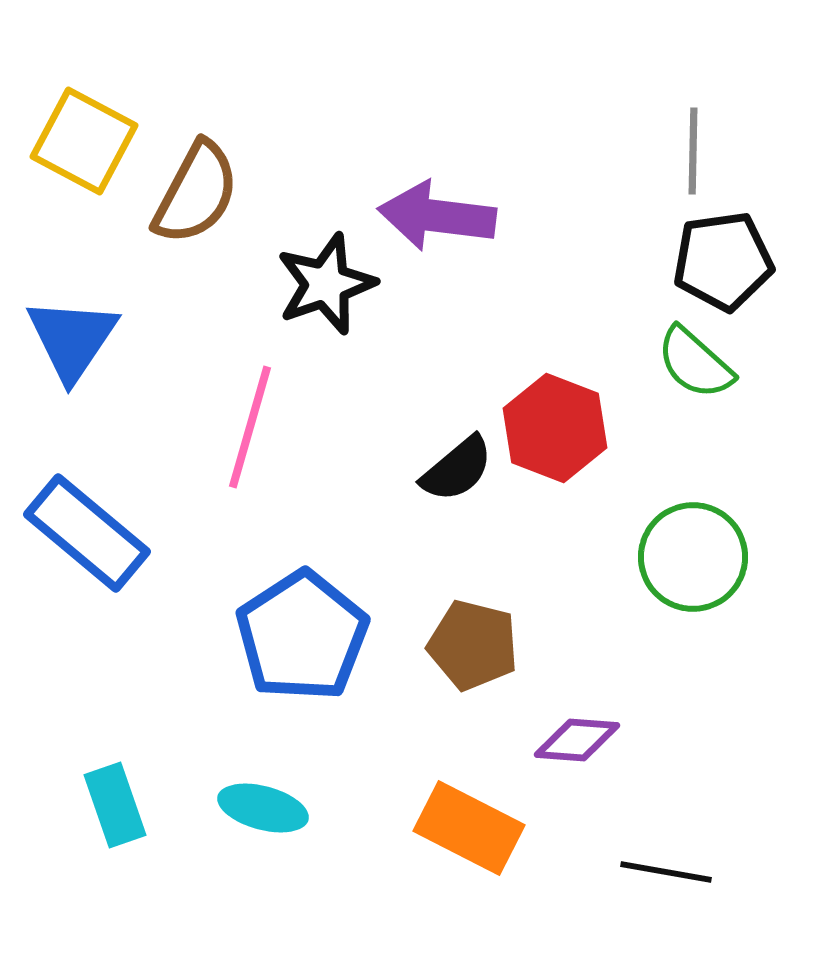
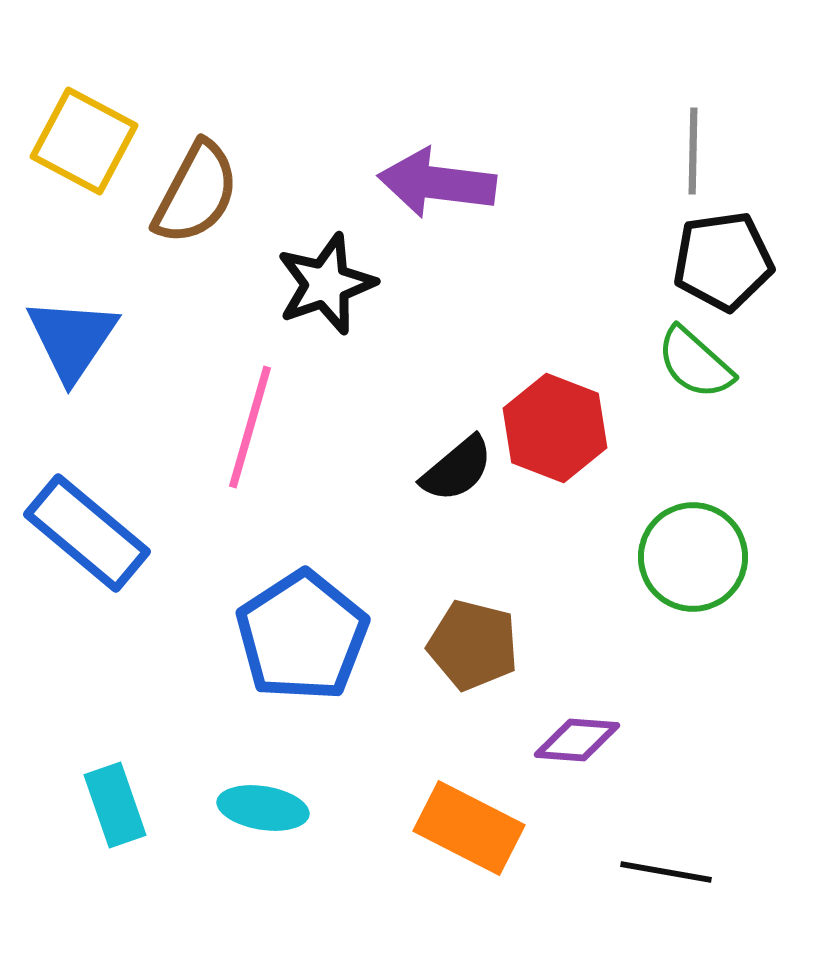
purple arrow: moved 33 px up
cyan ellipse: rotated 6 degrees counterclockwise
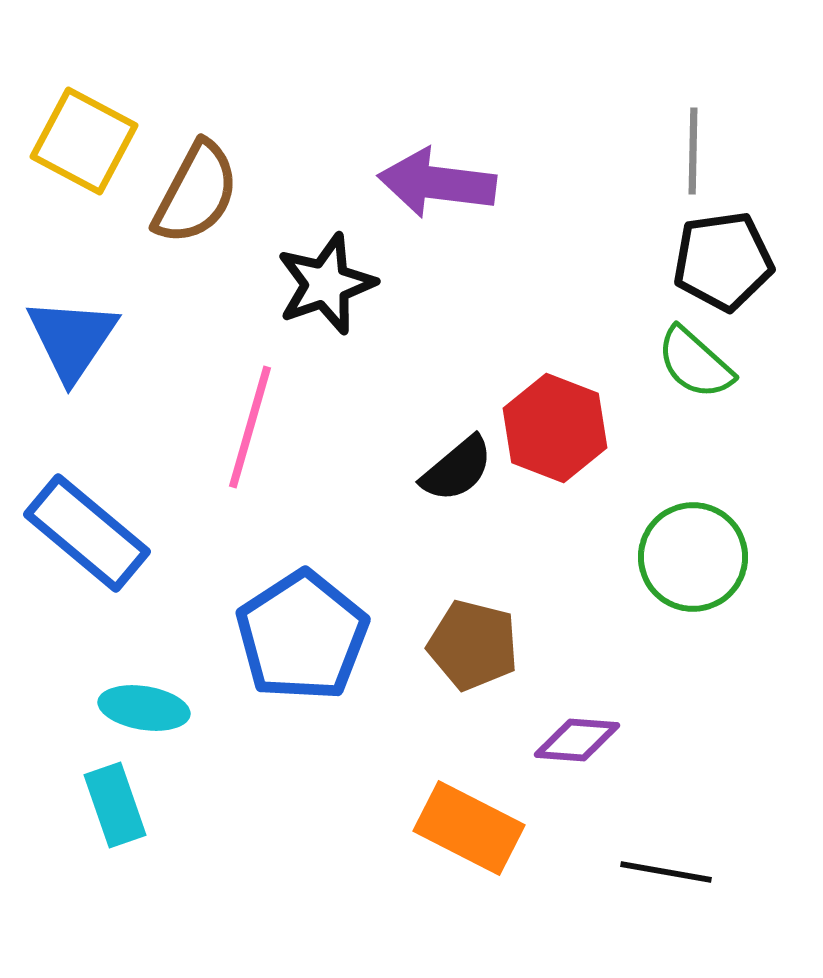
cyan ellipse: moved 119 px left, 100 px up
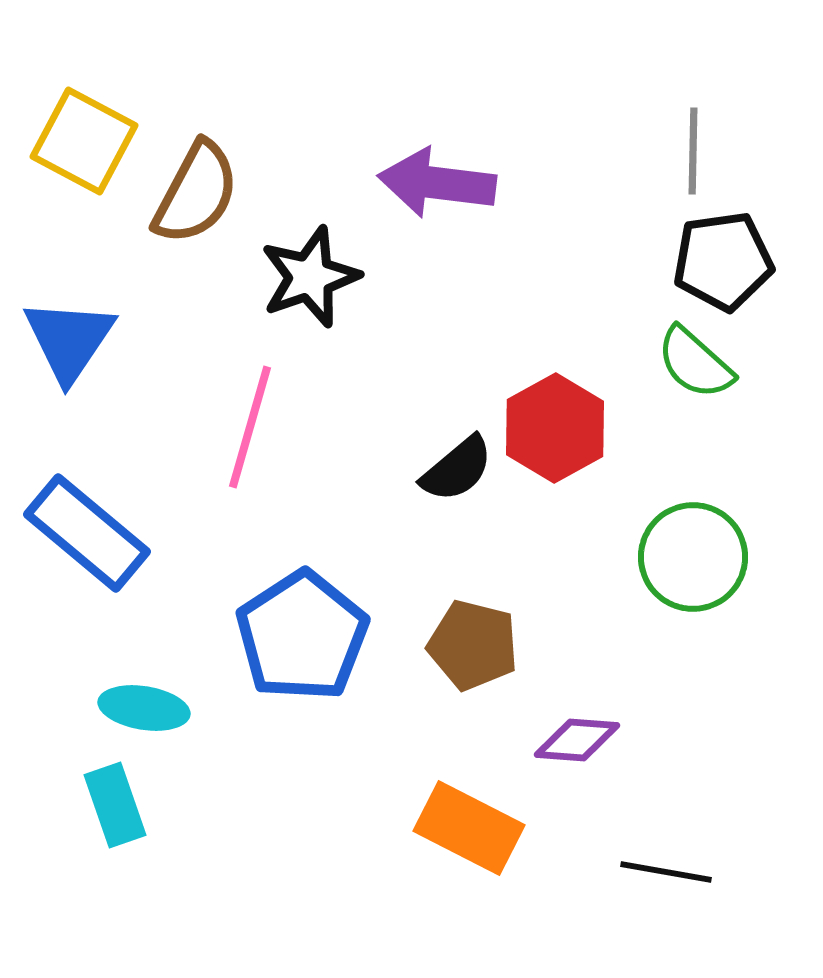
black star: moved 16 px left, 7 px up
blue triangle: moved 3 px left, 1 px down
red hexagon: rotated 10 degrees clockwise
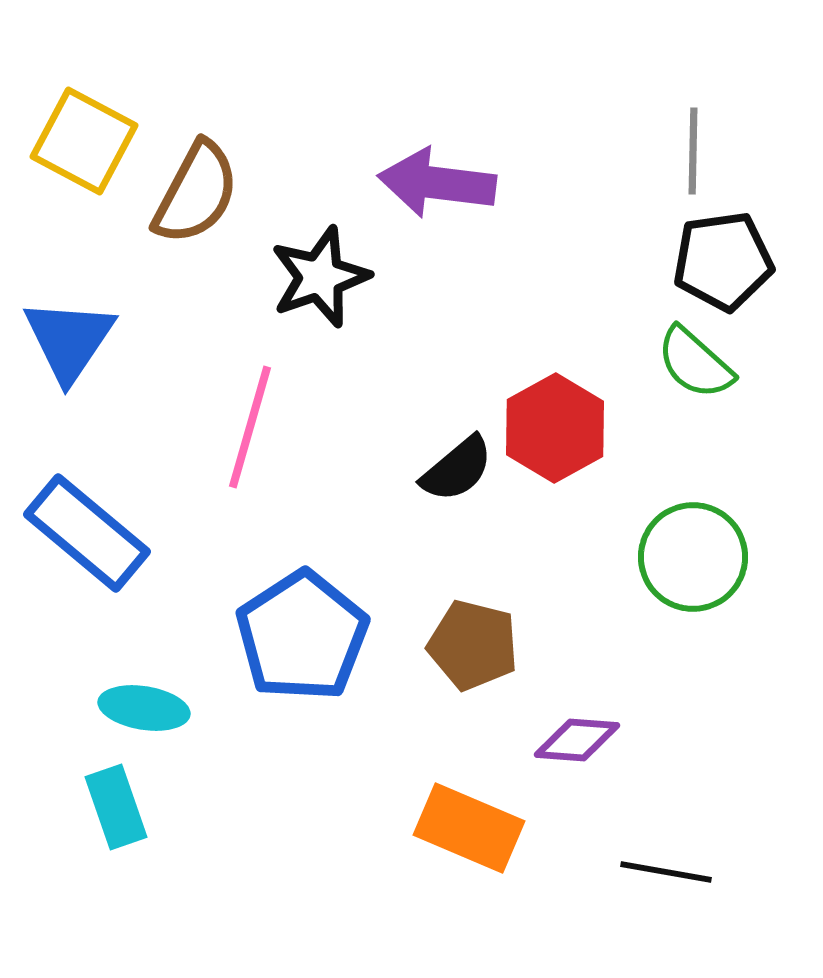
black star: moved 10 px right
cyan rectangle: moved 1 px right, 2 px down
orange rectangle: rotated 4 degrees counterclockwise
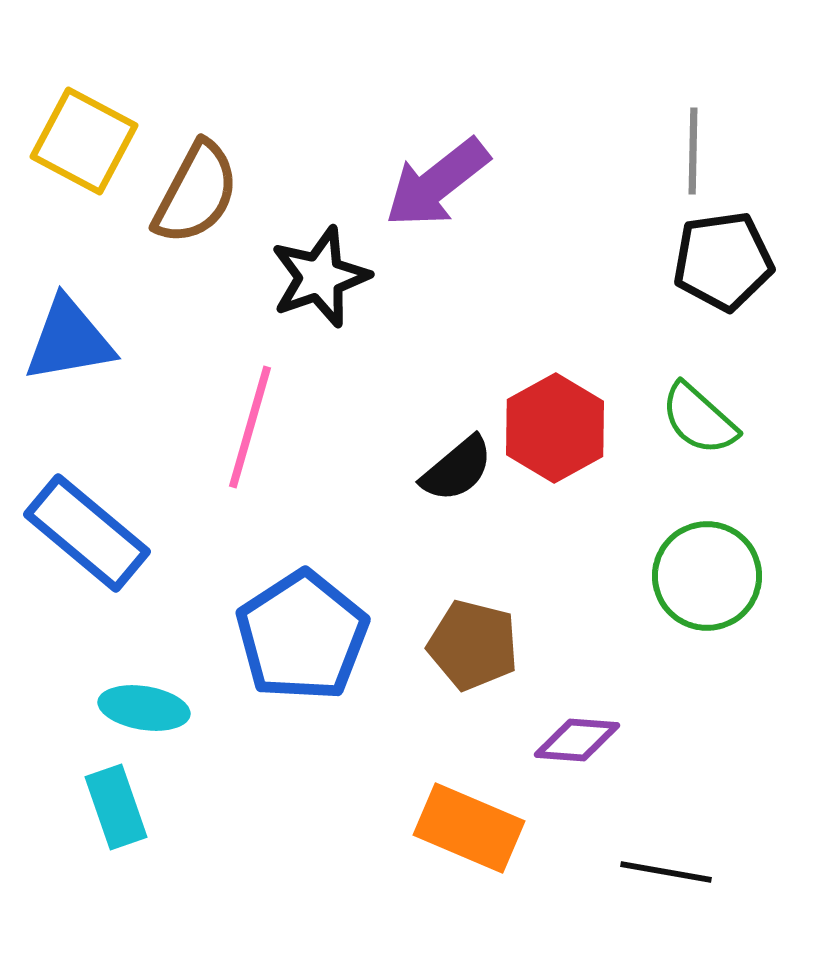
purple arrow: rotated 45 degrees counterclockwise
blue triangle: rotated 46 degrees clockwise
green semicircle: moved 4 px right, 56 px down
green circle: moved 14 px right, 19 px down
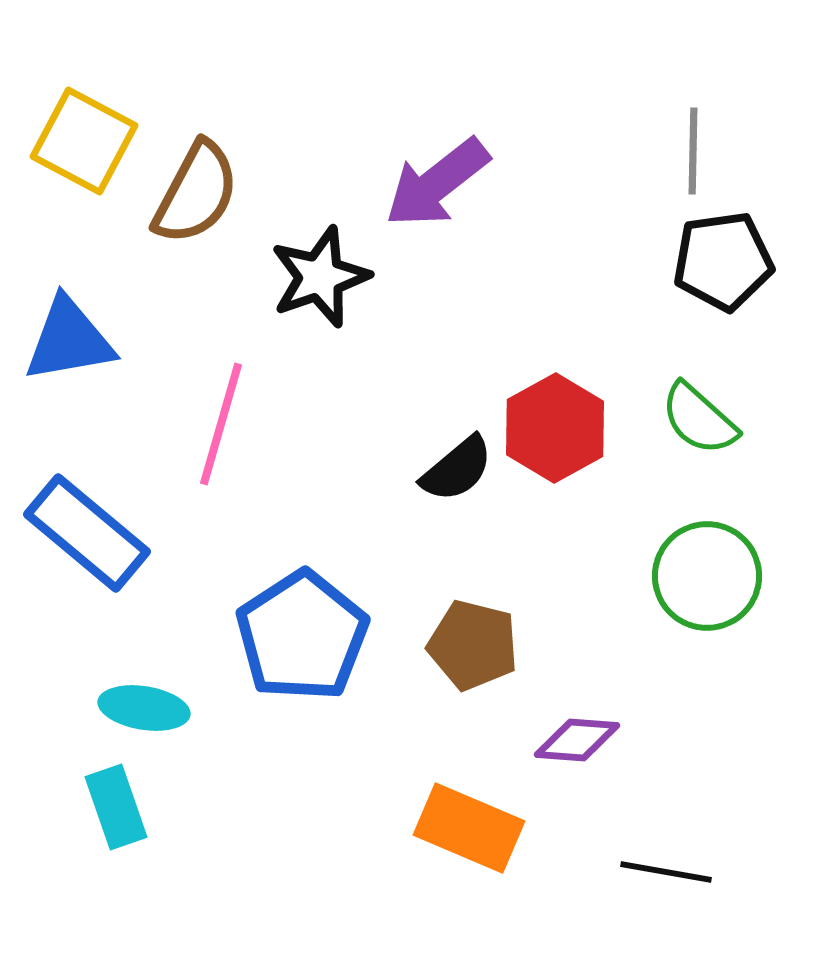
pink line: moved 29 px left, 3 px up
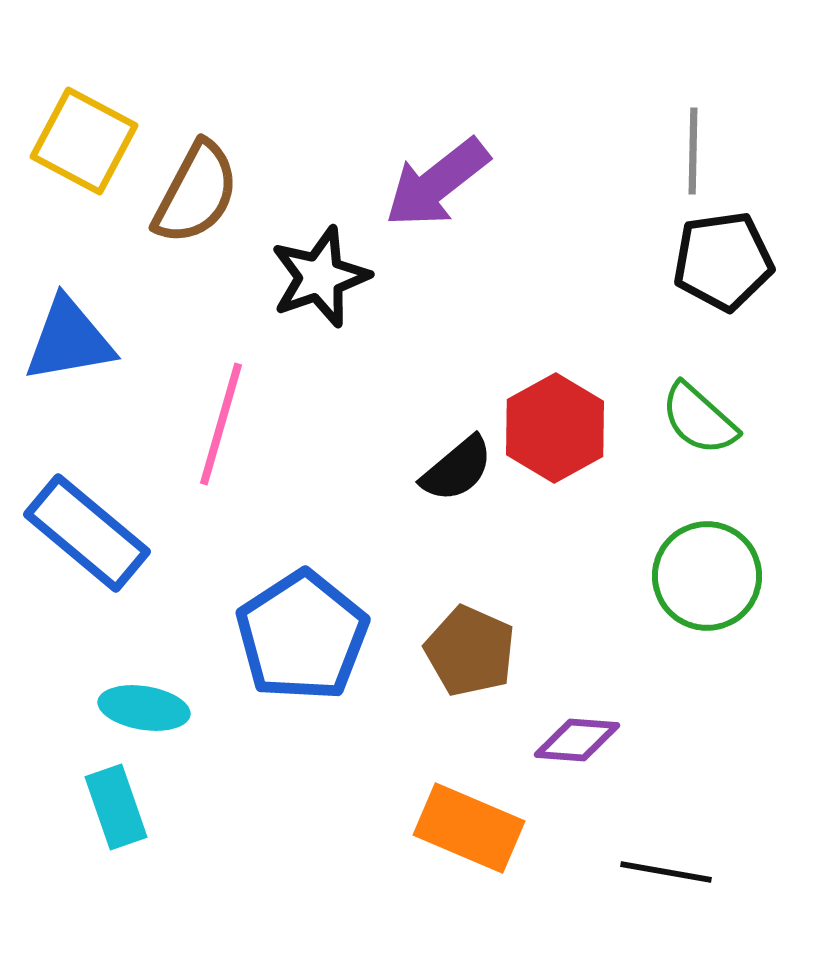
brown pentagon: moved 3 px left, 6 px down; rotated 10 degrees clockwise
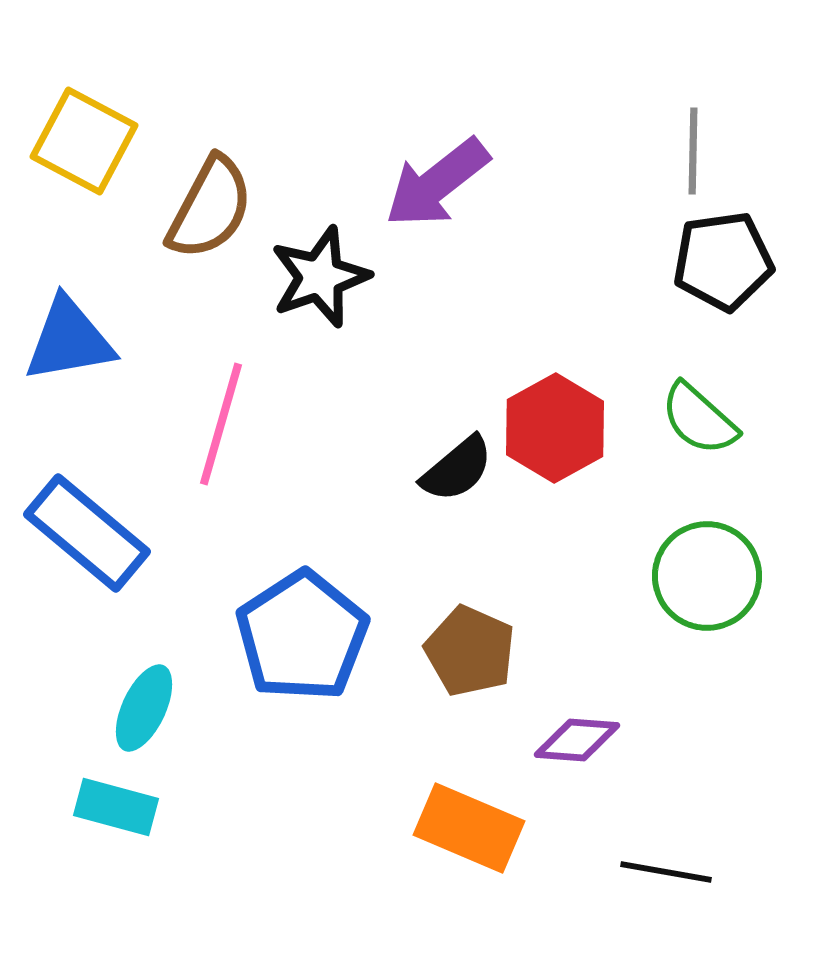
brown semicircle: moved 14 px right, 15 px down
cyan ellipse: rotated 74 degrees counterclockwise
cyan rectangle: rotated 56 degrees counterclockwise
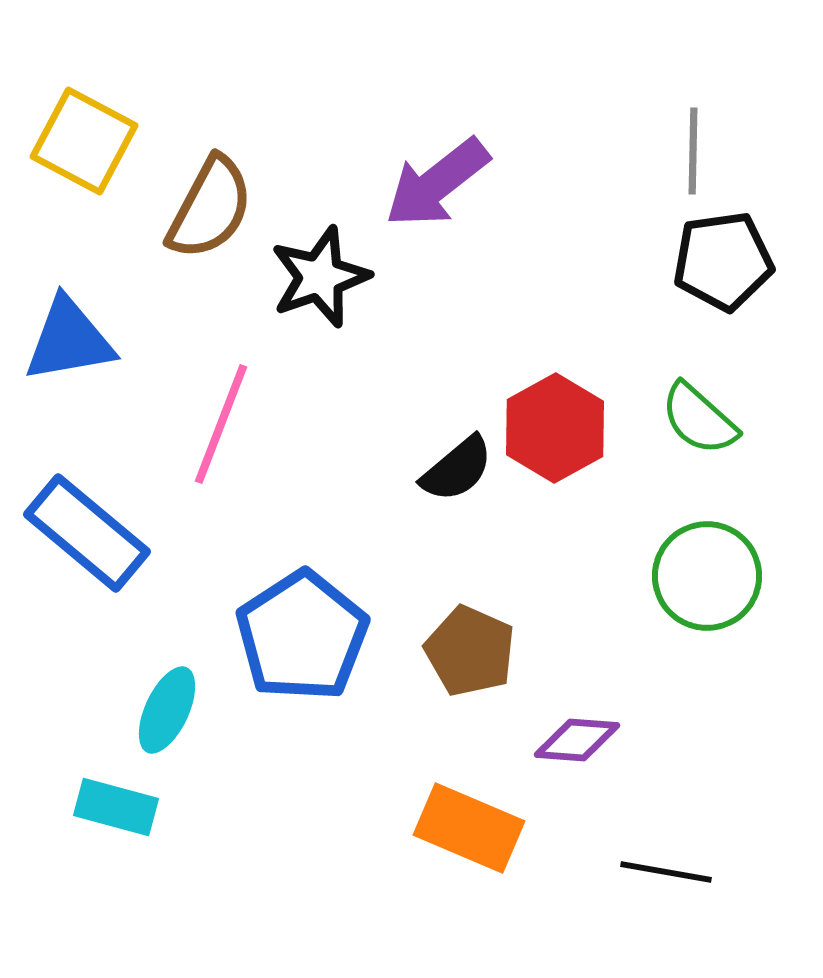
pink line: rotated 5 degrees clockwise
cyan ellipse: moved 23 px right, 2 px down
